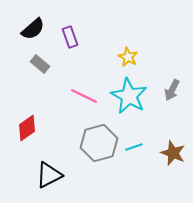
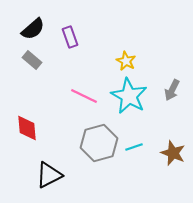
yellow star: moved 2 px left, 4 px down
gray rectangle: moved 8 px left, 4 px up
red diamond: rotated 60 degrees counterclockwise
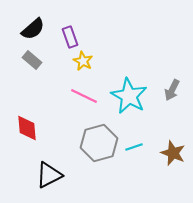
yellow star: moved 43 px left
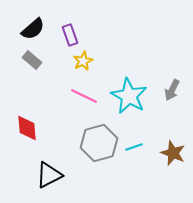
purple rectangle: moved 2 px up
yellow star: rotated 18 degrees clockwise
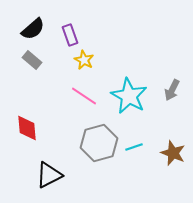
yellow star: moved 1 px right, 1 px up; rotated 18 degrees counterclockwise
pink line: rotated 8 degrees clockwise
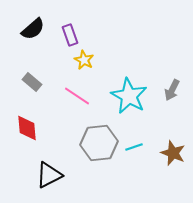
gray rectangle: moved 22 px down
pink line: moved 7 px left
gray hexagon: rotated 9 degrees clockwise
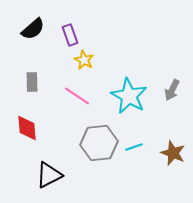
gray rectangle: rotated 48 degrees clockwise
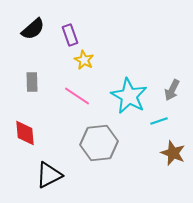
red diamond: moved 2 px left, 5 px down
cyan line: moved 25 px right, 26 px up
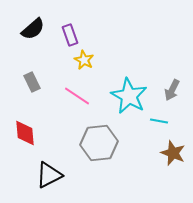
gray rectangle: rotated 24 degrees counterclockwise
cyan line: rotated 30 degrees clockwise
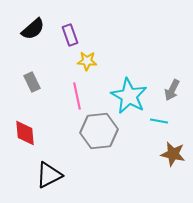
yellow star: moved 3 px right, 1 px down; rotated 24 degrees counterclockwise
pink line: rotated 44 degrees clockwise
gray hexagon: moved 12 px up
brown star: moved 1 px down; rotated 10 degrees counterclockwise
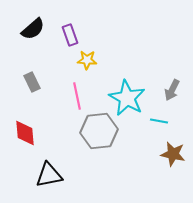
yellow star: moved 1 px up
cyan star: moved 2 px left, 2 px down
black triangle: rotated 16 degrees clockwise
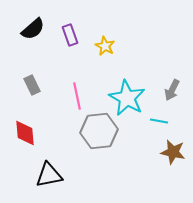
yellow star: moved 18 px right, 14 px up; rotated 24 degrees clockwise
gray rectangle: moved 3 px down
brown star: moved 2 px up
